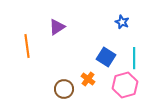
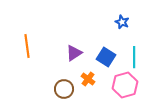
purple triangle: moved 17 px right, 26 px down
cyan line: moved 1 px up
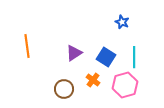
orange cross: moved 5 px right, 1 px down
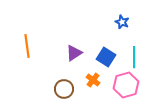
pink hexagon: moved 1 px right
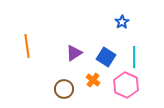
blue star: rotated 16 degrees clockwise
pink hexagon: rotated 20 degrees counterclockwise
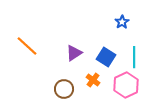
orange line: rotated 40 degrees counterclockwise
pink hexagon: rotated 10 degrees clockwise
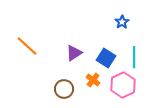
blue square: moved 1 px down
pink hexagon: moved 3 px left
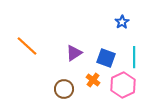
blue square: rotated 12 degrees counterclockwise
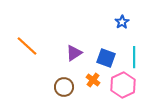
brown circle: moved 2 px up
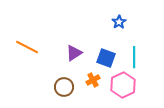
blue star: moved 3 px left
orange line: moved 1 px down; rotated 15 degrees counterclockwise
orange cross: rotated 24 degrees clockwise
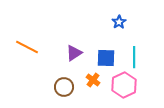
blue square: rotated 18 degrees counterclockwise
orange cross: rotated 24 degrees counterclockwise
pink hexagon: moved 1 px right
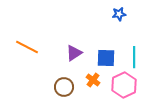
blue star: moved 8 px up; rotated 24 degrees clockwise
